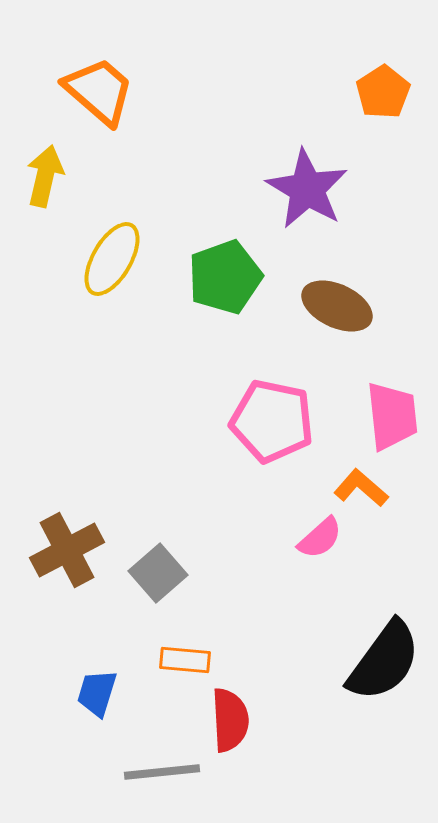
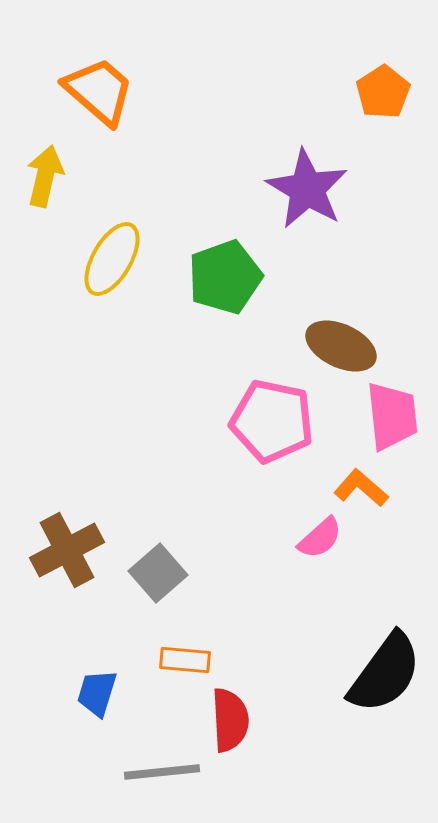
brown ellipse: moved 4 px right, 40 px down
black semicircle: moved 1 px right, 12 px down
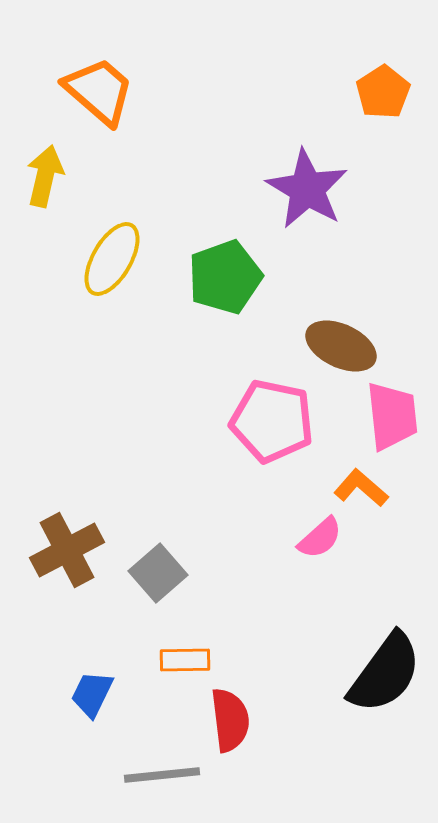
orange rectangle: rotated 6 degrees counterclockwise
blue trapezoid: moved 5 px left, 1 px down; rotated 9 degrees clockwise
red semicircle: rotated 4 degrees counterclockwise
gray line: moved 3 px down
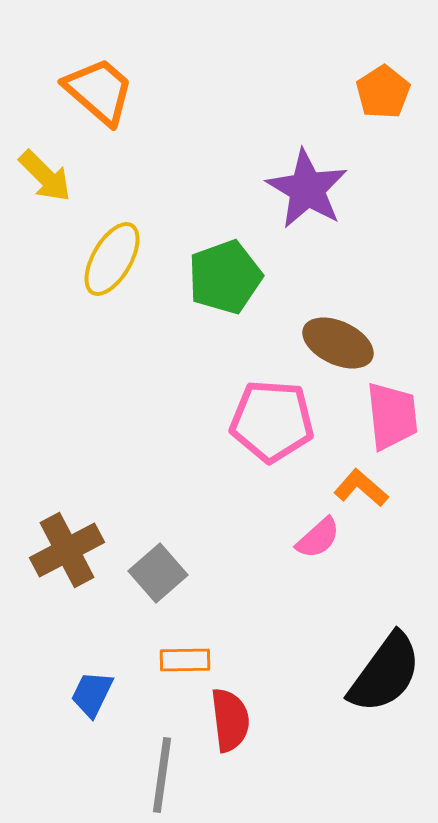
yellow arrow: rotated 122 degrees clockwise
brown ellipse: moved 3 px left, 3 px up
pink pentagon: rotated 8 degrees counterclockwise
pink semicircle: moved 2 px left
gray line: rotated 76 degrees counterclockwise
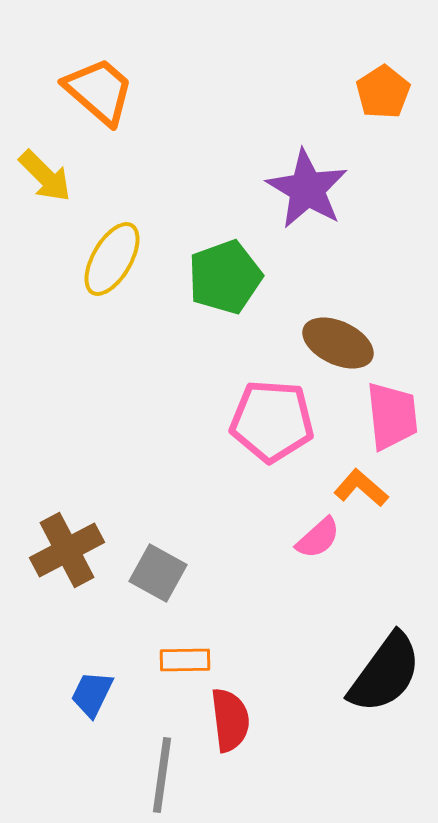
gray square: rotated 20 degrees counterclockwise
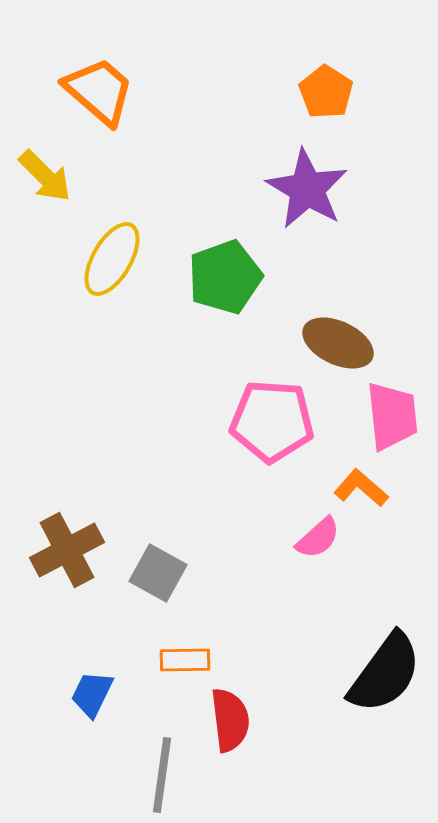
orange pentagon: moved 57 px left; rotated 6 degrees counterclockwise
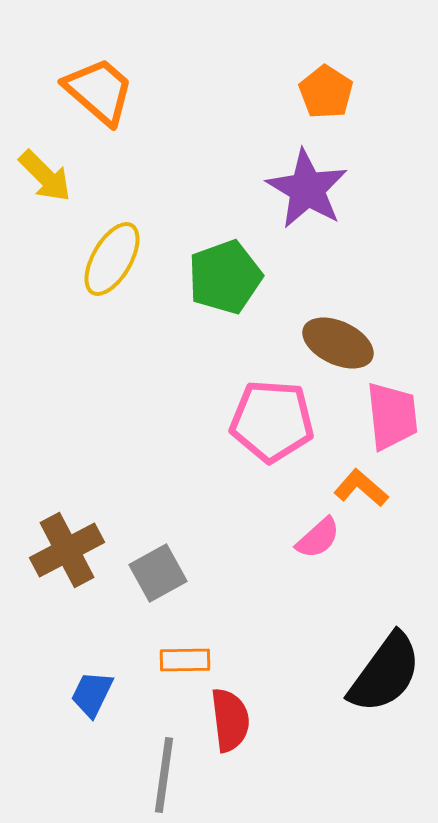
gray square: rotated 32 degrees clockwise
gray line: moved 2 px right
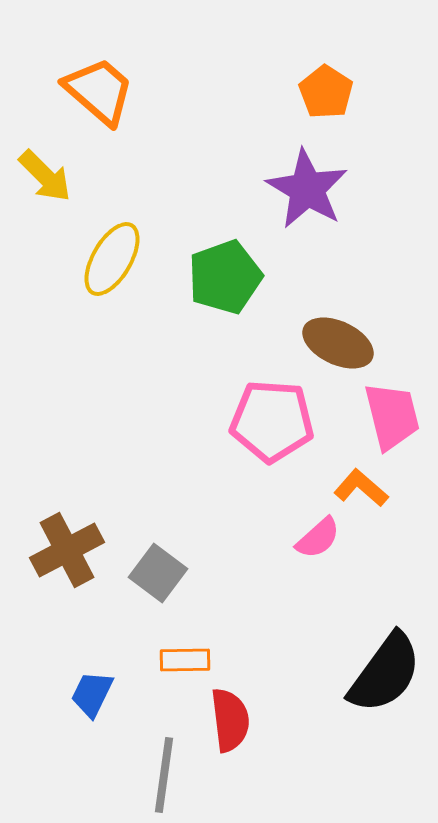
pink trapezoid: rotated 8 degrees counterclockwise
gray square: rotated 24 degrees counterclockwise
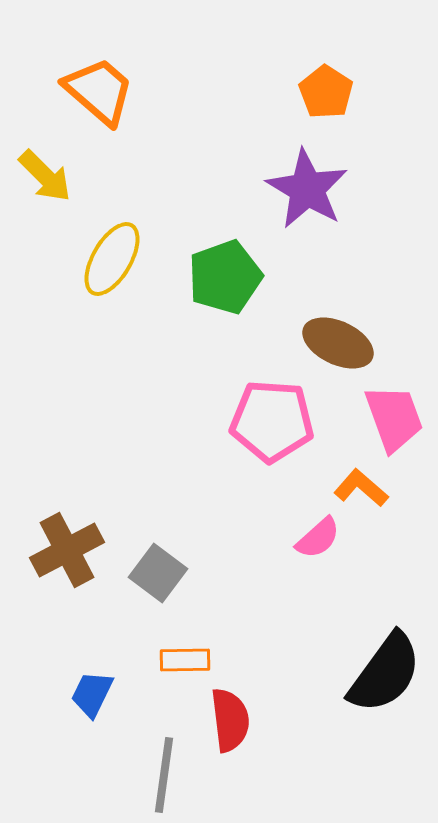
pink trapezoid: moved 2 px right, 2 px down; rotated 6 degrees counterclockwise
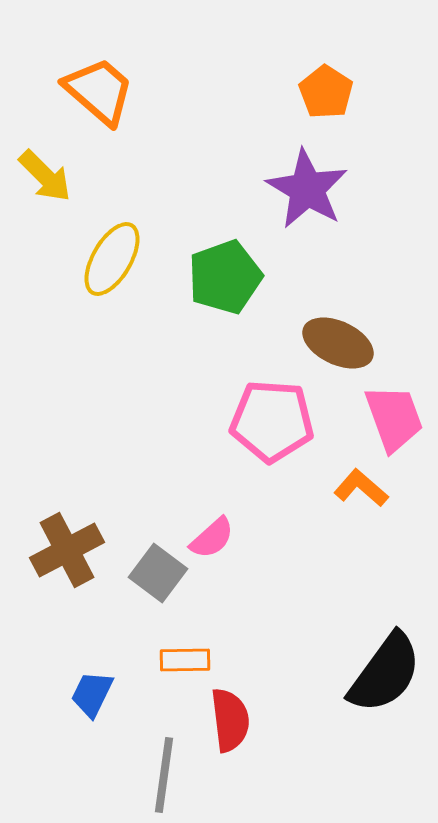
pink semicircle: moved 106 px left
